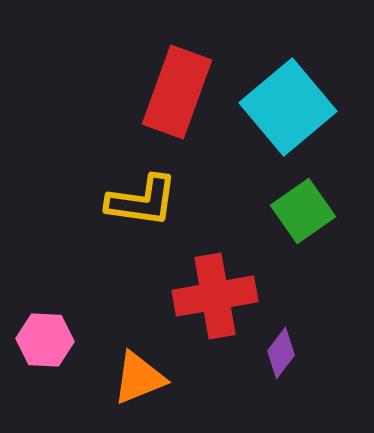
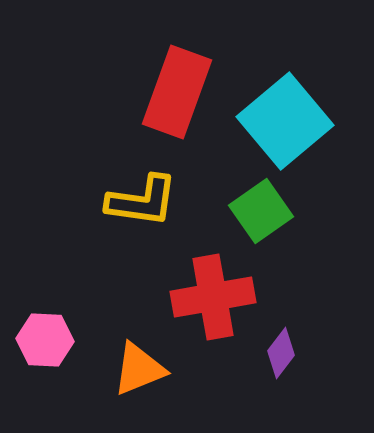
cyan square: moved 3 px left, 14 px down
green square: moved 42 px left
red cross: moved 2 px left, 1 px down
orange triangle: moved 9 px up
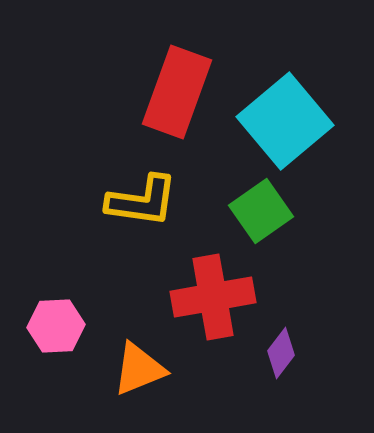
pink hexagon: moved 11 px right, 14 px up; rotated 6 degrees counterclockwise
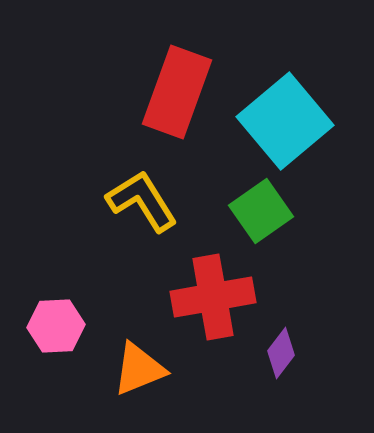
yellow L-shape: rotated 130 degrees counterclockwise
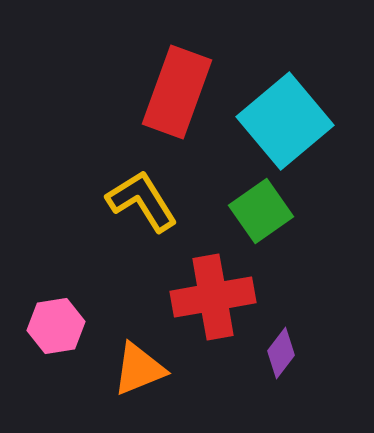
pink hexagon: rotated 6 degrees counterclockwise
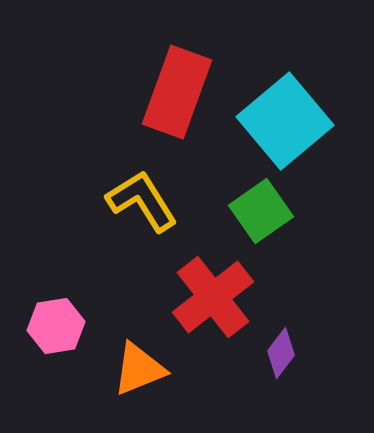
red cross: rotated 28 degrees counterclockwise
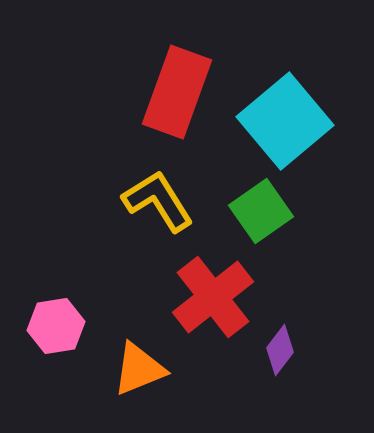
yellow L-shape: moved 16 px right
purple diamond: moved 1 px left, 3 px up
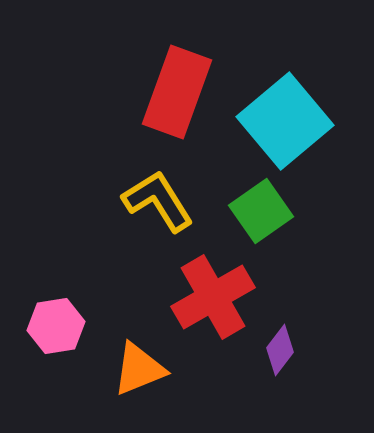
red cross: rotated 8 degrees clockwise
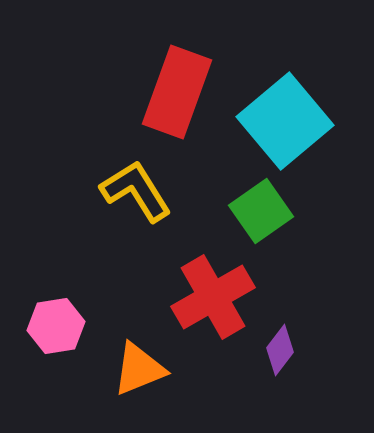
yellow L-shape: moved 22 px left, 10 px up
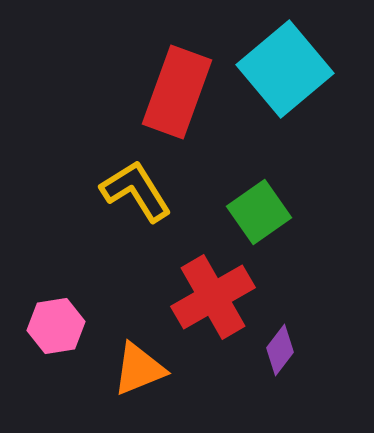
cyan square: moved 52 px up
green square: moved 2 px left, 1 px down
